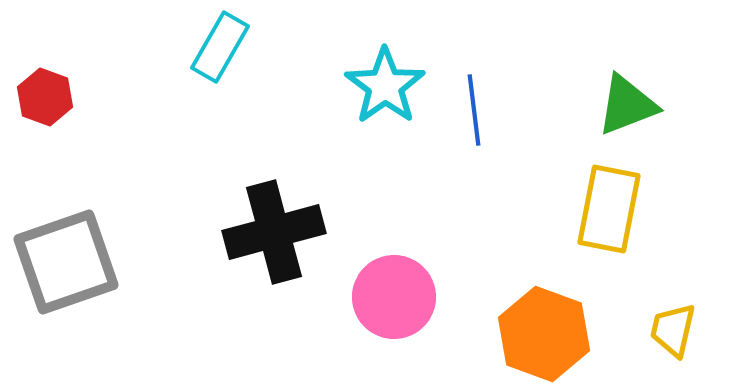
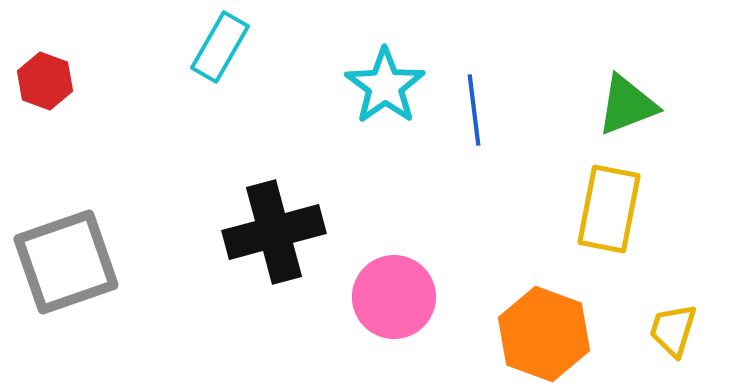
red hexagon: moved 16 px up
yellow trapezoid: rotated 4 degrees clockwise
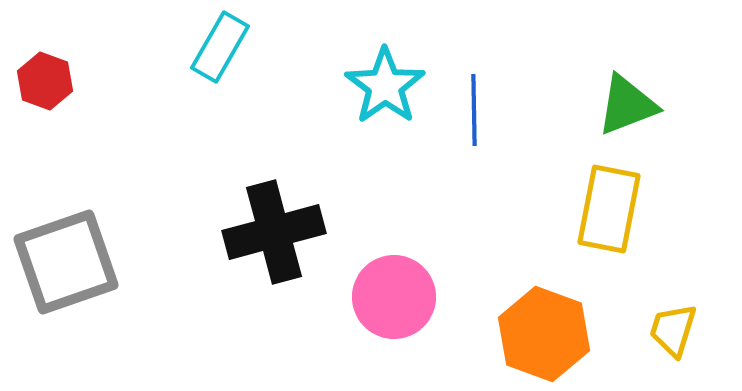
blue line: rotated 6 degrees clockwise
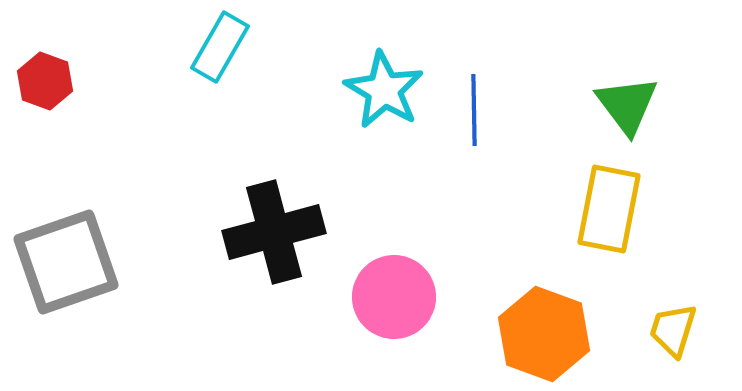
cyan star: moved 1 px left, 4 px down; rotated 6 degrees counterclockwise
green triangle: rotated 46 degrees counterclockwise
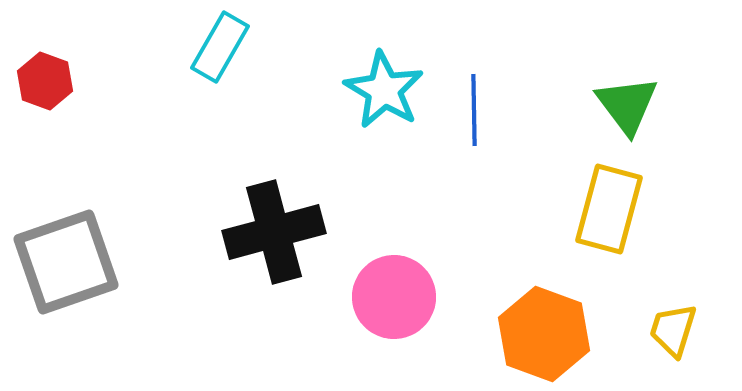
yellow rectangle: rotated 4 degrees clockwise
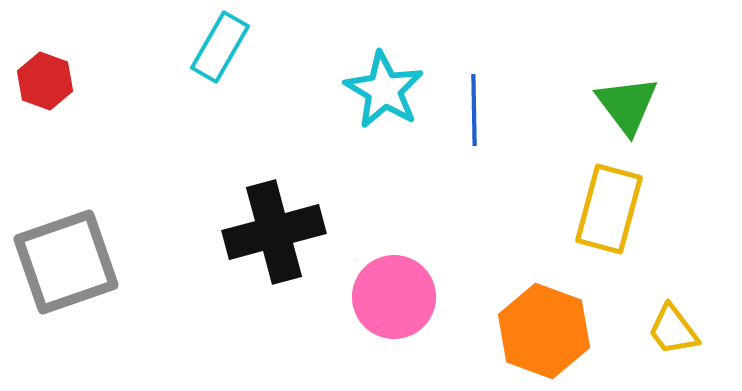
yellow trapezoid: rotated 54 degrees counterclockwise
orange hexagon: moved 3 px up
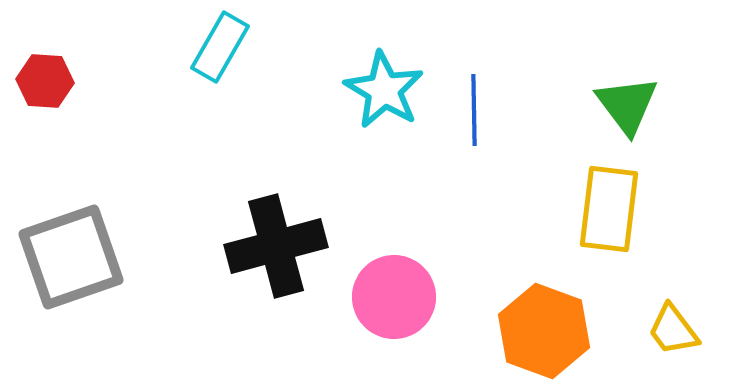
red hexagon: rotated 16 degrees counterclockwise
yellow rectangle: rotated 8 degrees counterclockwise
black cross: moved 2 px right, 14 px down
gray square: moved 5 px right, 5 px up
